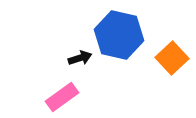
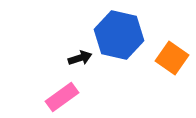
orange square: rotated 12 degrees counterclockwise
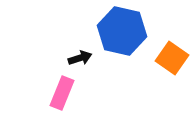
blue hexagon: moved 3 px right, 4 px up
pink rectangle: moved 4 px up; rotated 32 degrees counterclockwise
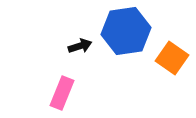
blue hexagon: moved 4 px right; rotated 21 degrees counterclockwise
black arrow: moved 12 px up
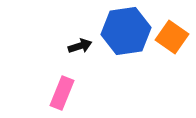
orange square: moved 21 px up
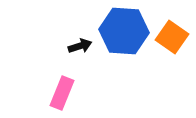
blue hexagon: moved 2 px left; rotated 12 degrees clockwise
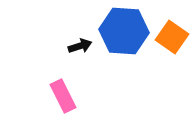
pink rectangle: moved 1 px right, 3 px down; rotated 48 degrees counterclockwise
